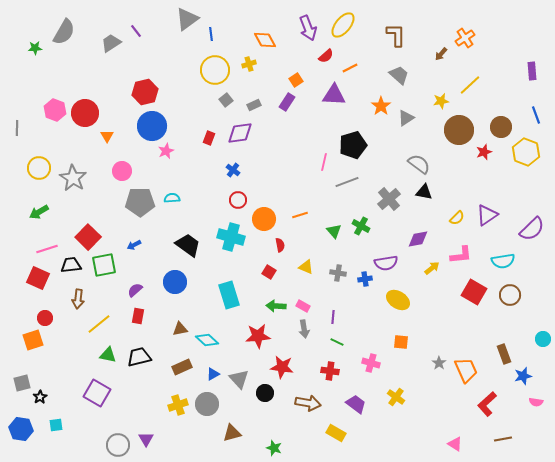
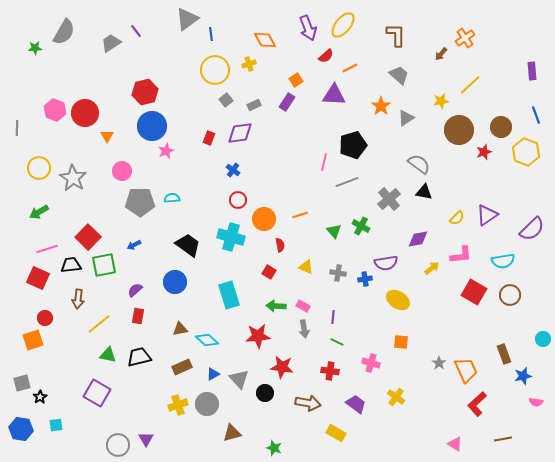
red L-shape at (487, 404): moved 10 px left
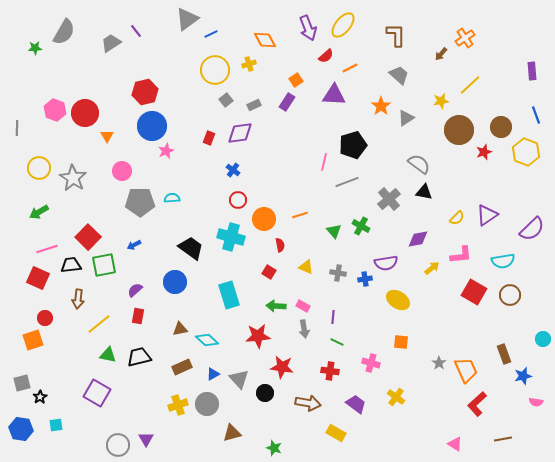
blue line at (211, 34): rotated 72 degrees clockwise
black trapezoid at (188, 245): moved 3 px right, 3 px down
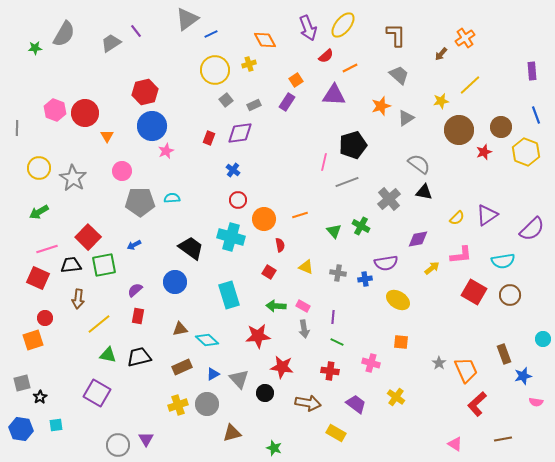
gray semicircle at (64, 32): moved 2 px down
orange star at (381, 106): rotated 18 degrees clockwise
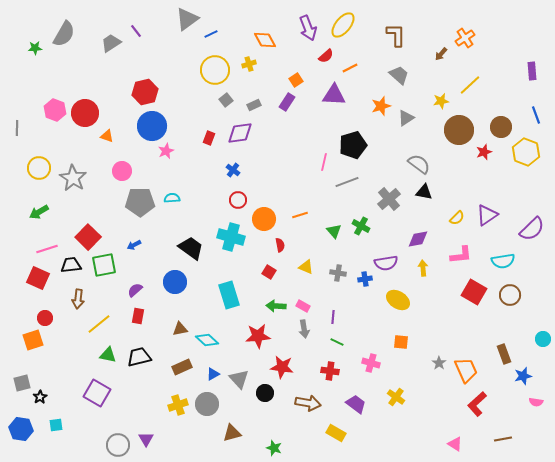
orange triangle at (107, 136): rotated 40 degrees counterclockwise
yellow arrow at (432, 268): moved 9 px left; rotated 56 degrees counterclockwise
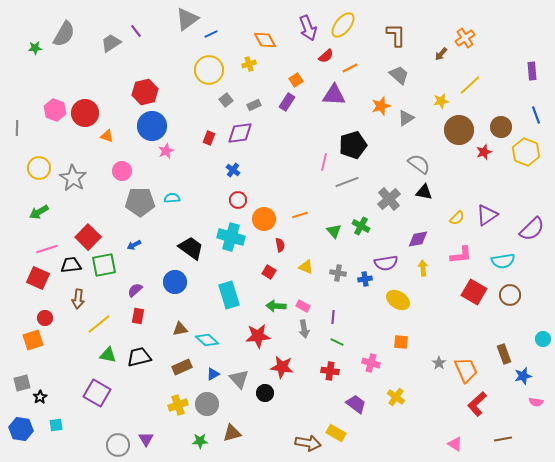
yellow circle at (215, 70): moved 6 px left
brown arrow at (308, 403): moved 40 px down
green star at (274, 448): moved 74 px left, 7 px up; rotated 21 degrees counterclockwise
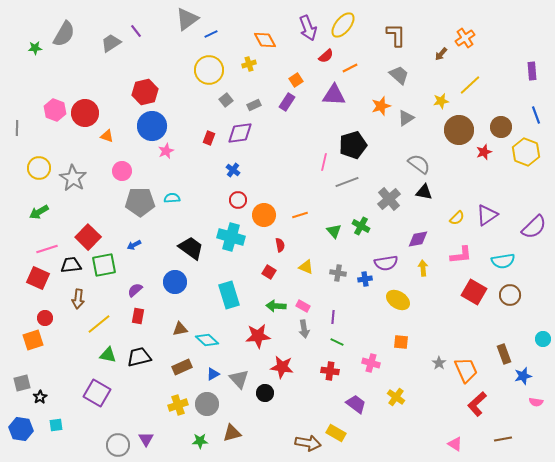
orange circle at (264, 219): moved 4 px up
purple semicircle at (532, 229): moved 2 px right, 2 px up
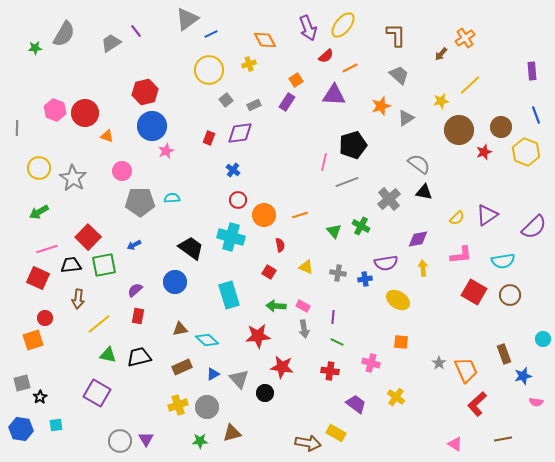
gray circle at (207, 404): moved 3 px down
gray circle at (118, 445): moved 2 px right, 4 px up
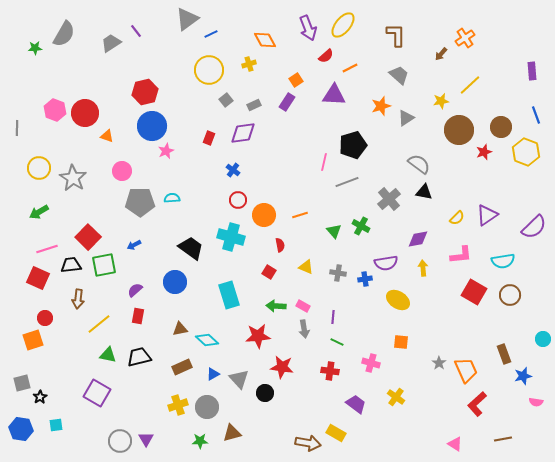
purple diamond at (240, 133): moved 3 px right
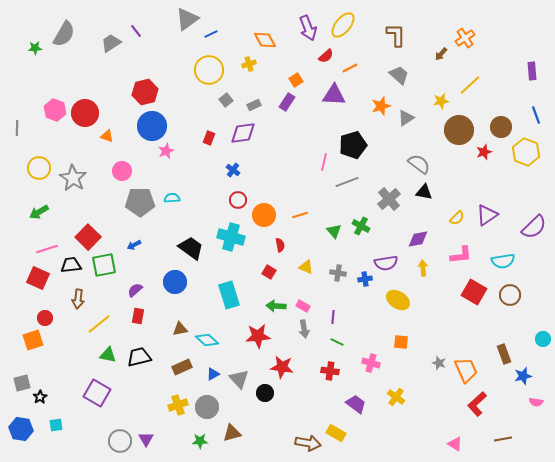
gray star at (439, 363): rotated 16 degrees counterclockwise
